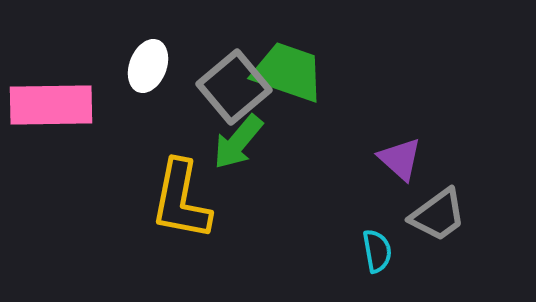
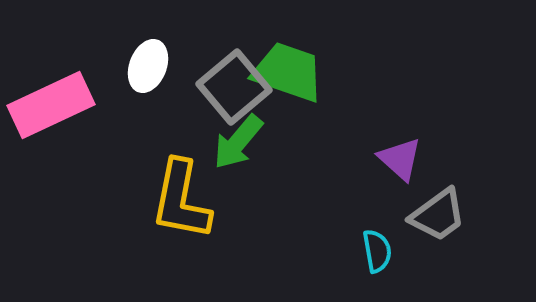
pink rectangle: rotated 24 degrees counterclockwise
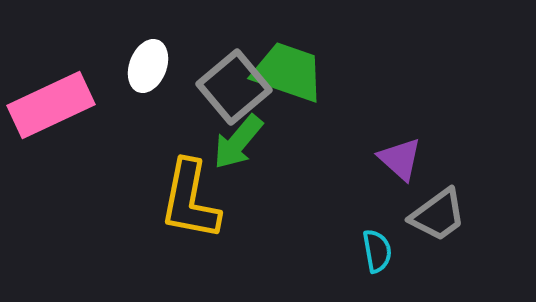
yellow L-shape: moved 9 px right
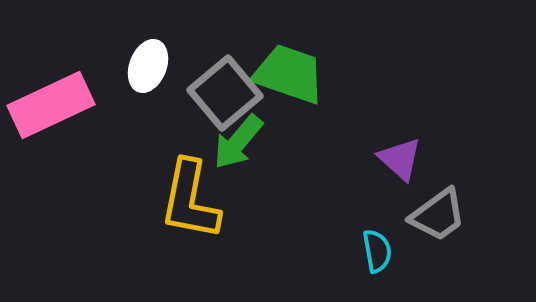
green trapezoid: moved 1 px right, 2 px down
gray square: moved 9 px left, 6 px down
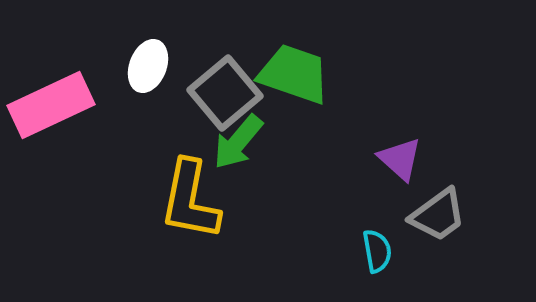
green trapezoid: moved 5 px right
